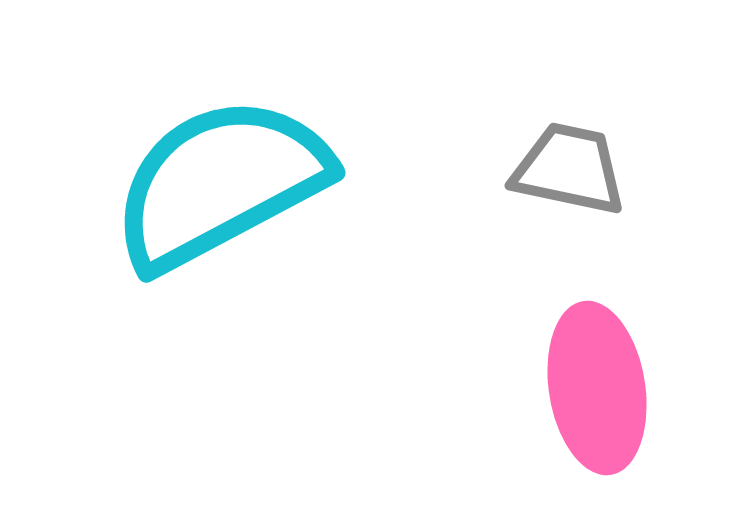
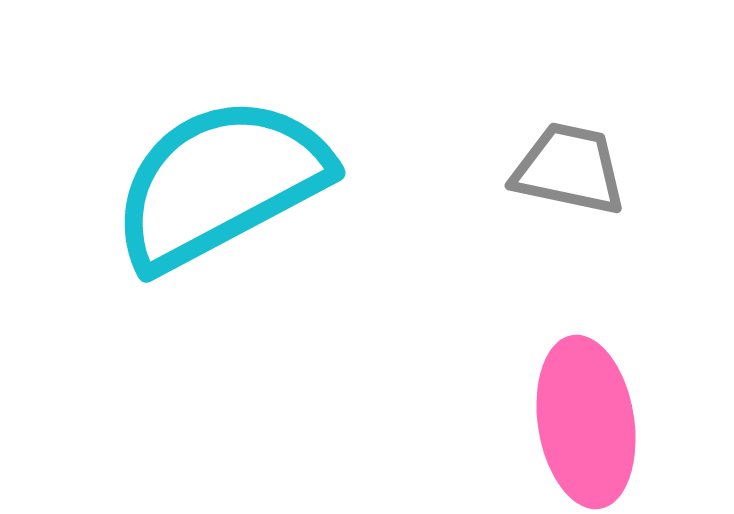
pink ellipse: moved 11 px left, 34 px down
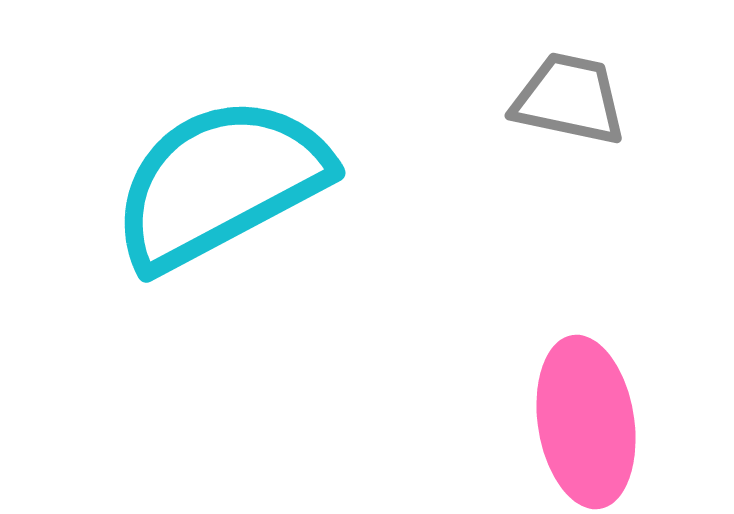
gray trapezoid: moved 70 px up
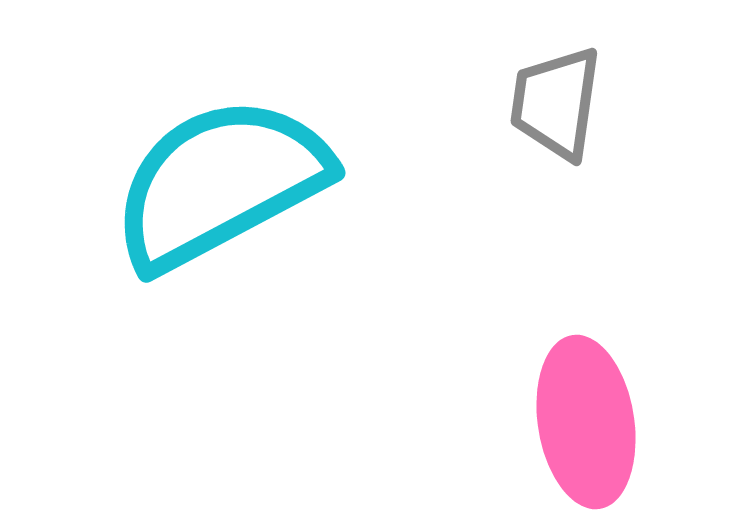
gray trapezoid: moved 13 px left, 4 px down; rotated 94 degrees counterclockwise
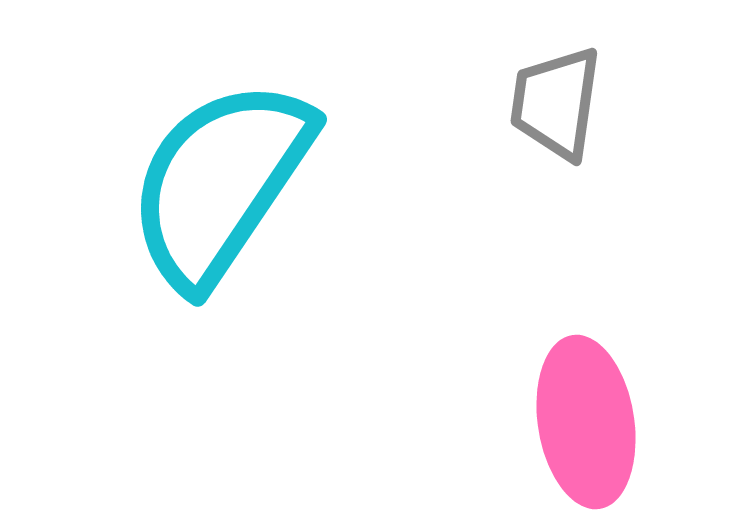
cyan semicircle: rotated 28 degrees counterclockwise
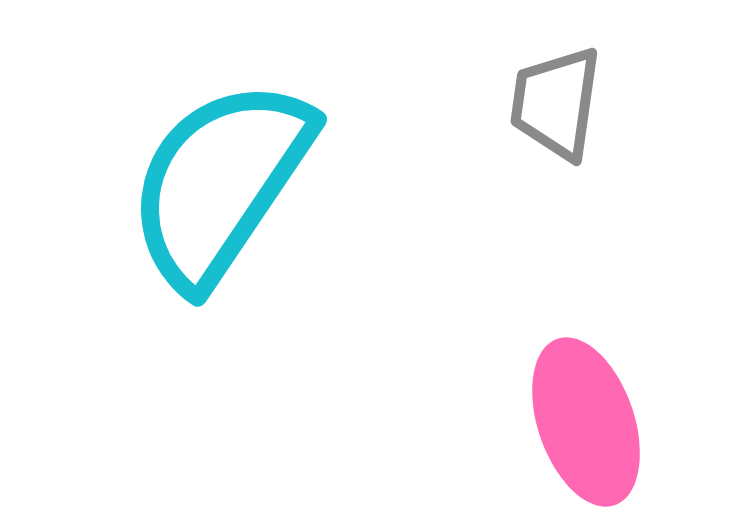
pink ellipse: rotated 10 degrees counterclockwise
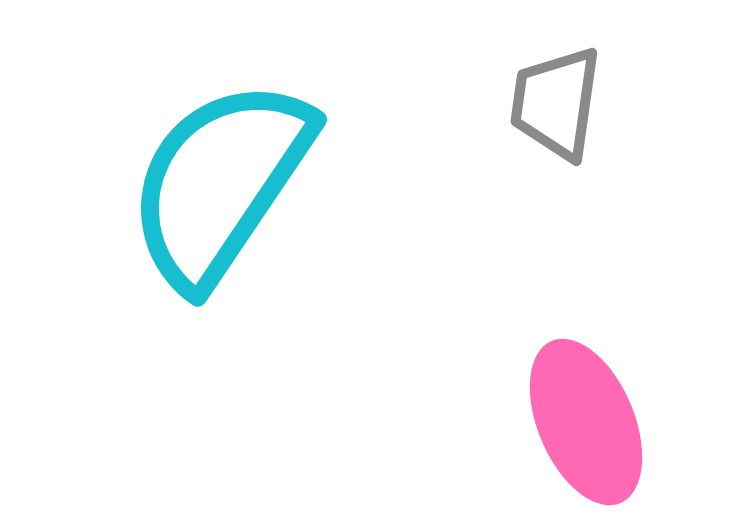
pink ellipse: rotated 4 degrees counterclockwise
